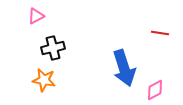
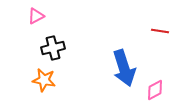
red line: moved 2 px up
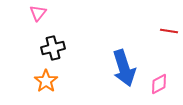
pink triangle: moved 2 px right, 3 px up; rotated 24 degrees counterclockwise
red line: moved 9 px right
orange star: moved 2 px right, 1 px down; rotated 25 degrees clockwise
pink diamond: moved 4 px right, 6 px up
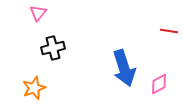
orange star: moved 12 px left, 7 px down; rotated 15 degrees clockwise
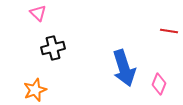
pink triangle: rotated 24 degrees counterclockwise
pink diamond: rotated 40 degrees counterclockwise
orange star: moved 1 px right, 2 px down
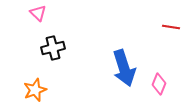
red line: moved 2 px right, 4 px up
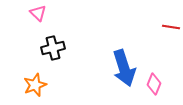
pink diamond: moved 5 px left
orange star: moved 5 px up
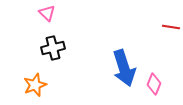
pink triangle: moved 9 px right
